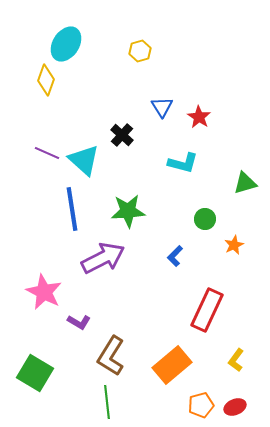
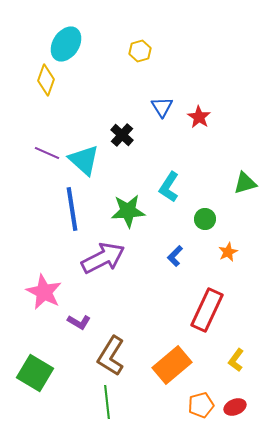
cyan L-shape: moved 14 px left, 24 px down; rotated 108 degrees clockwise
orange star: moved 6 px left, 7 px down
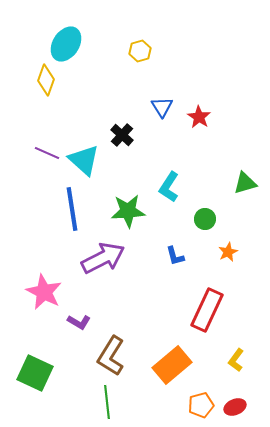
blue L-shape: rotated 60 degrees counterclockwise
green square: rotated 6 degrees counterclockwise
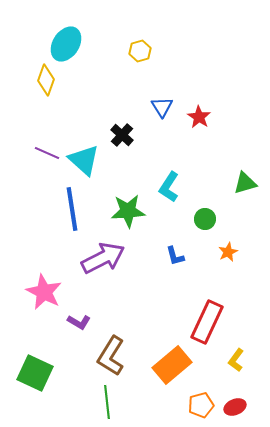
red rectangle: moved 12 px down
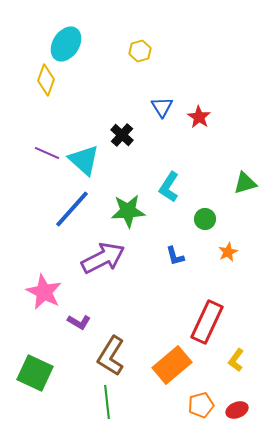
blue line: rotated 51 degrees clockwise
red ellipse: moved 2 px right, 3 px down
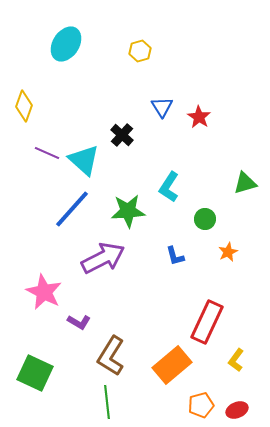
yellow diamond: moved 22 px left, 26 px down
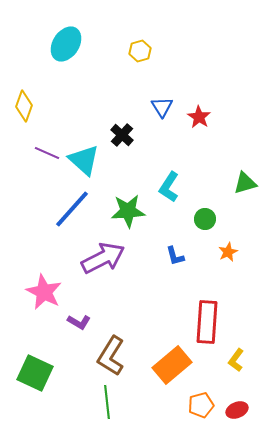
red rectangle: rotated 21 degrees counterclockwise
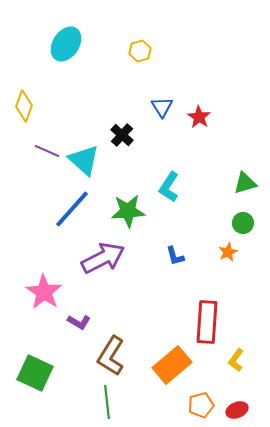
purple line: moved 2 px up
green circle: moved 38 px right, 4 px down
pink star: rotated 6 degrees clockwise
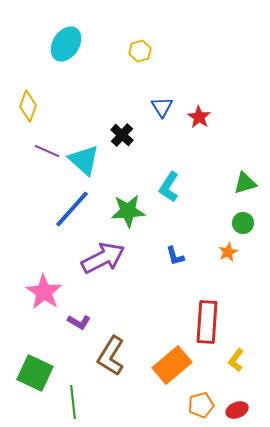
yellow diamond: moved 4 px right
green line: moved 34 px left
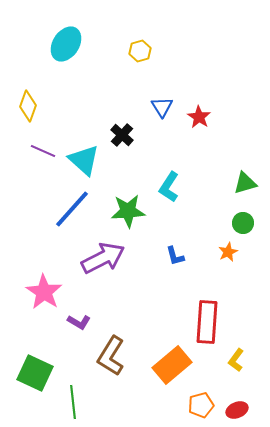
purple line: moved 4 px left
